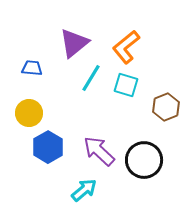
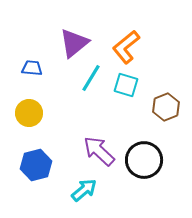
blue hexagon: moved 12 px left, 18 px down; rotated 16 degrees clockwise
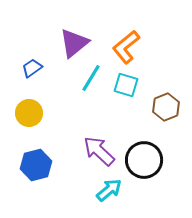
blue trapezoid: rotated 40 degrees counterclockwise
cyan arrow: moved 25 px right
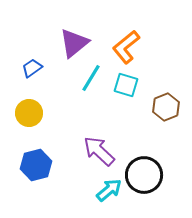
black circle: moved 15 px down
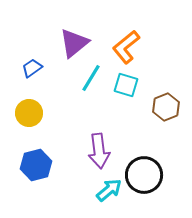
purple arrow: rotated 140 degrees counterclockwise
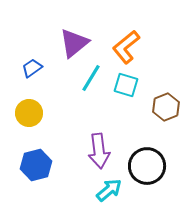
black circle: moved 3 px right, 9 px up
